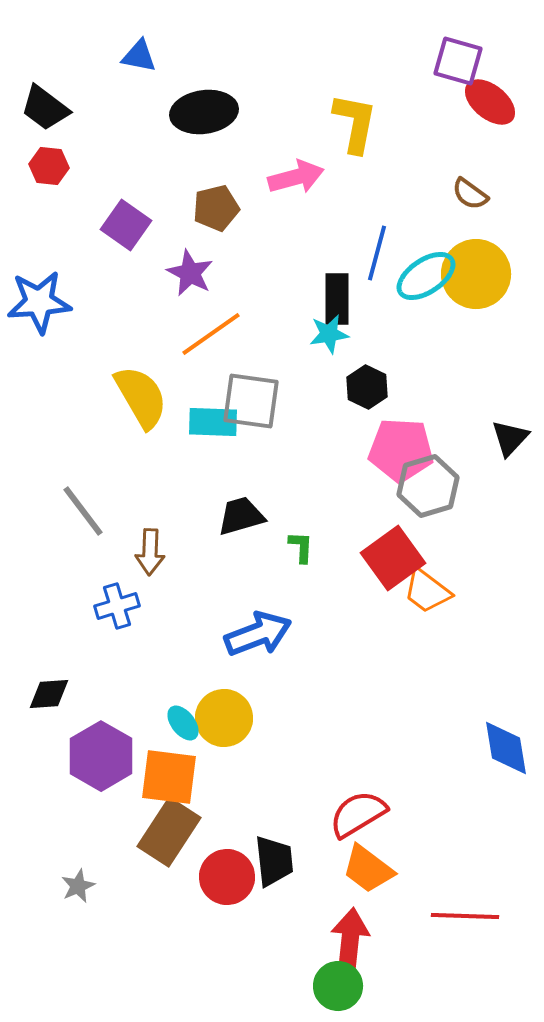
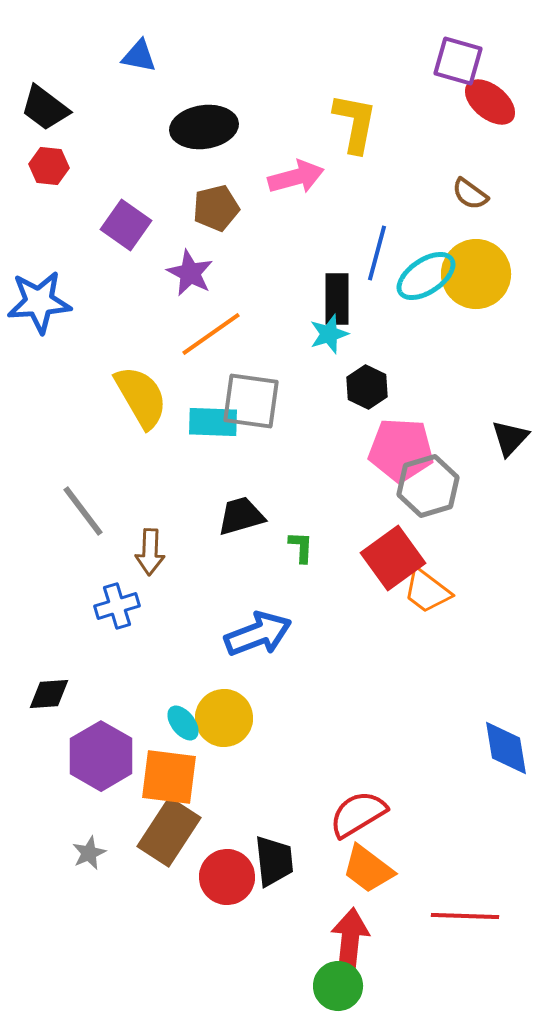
black ellipse at (204, 112): moved 15 px down
cyan star at (329, 334): rotated 9 degrees counterclockwise
gray star at (78, 886): moved 11 px right, 33 px up
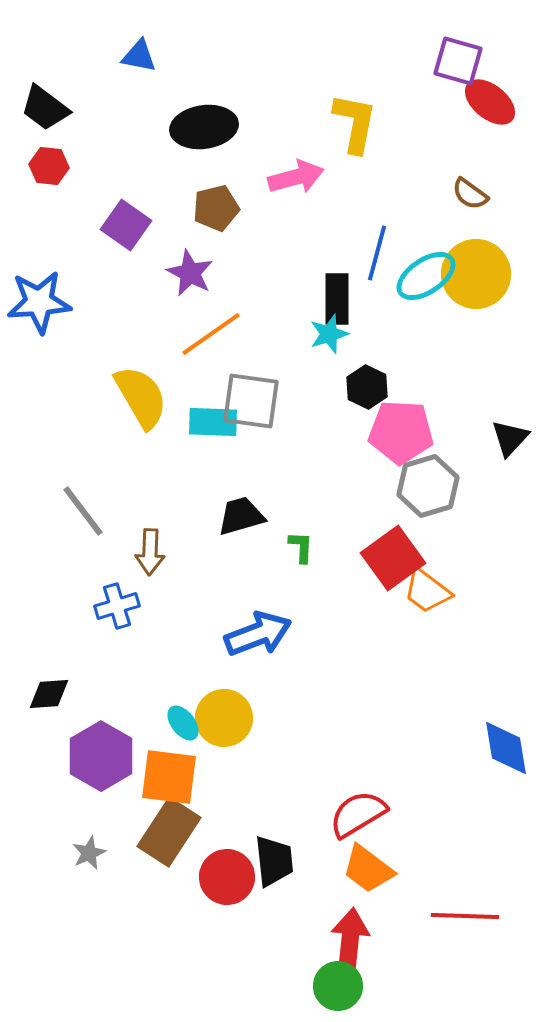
pink pentagon at (401, 450): moved 18 px up
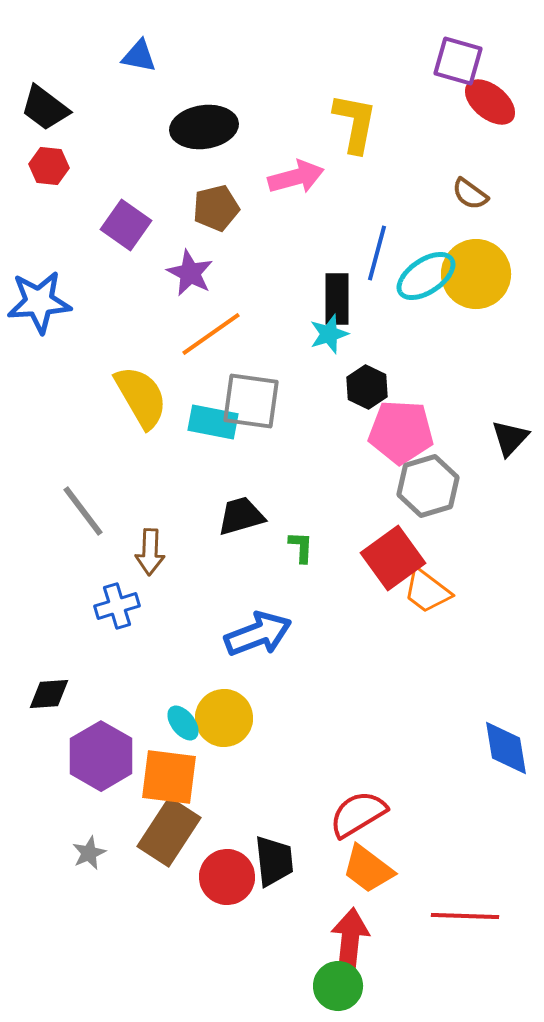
cyan rectangle at (213, 422): rotated 9 degrees clockwise
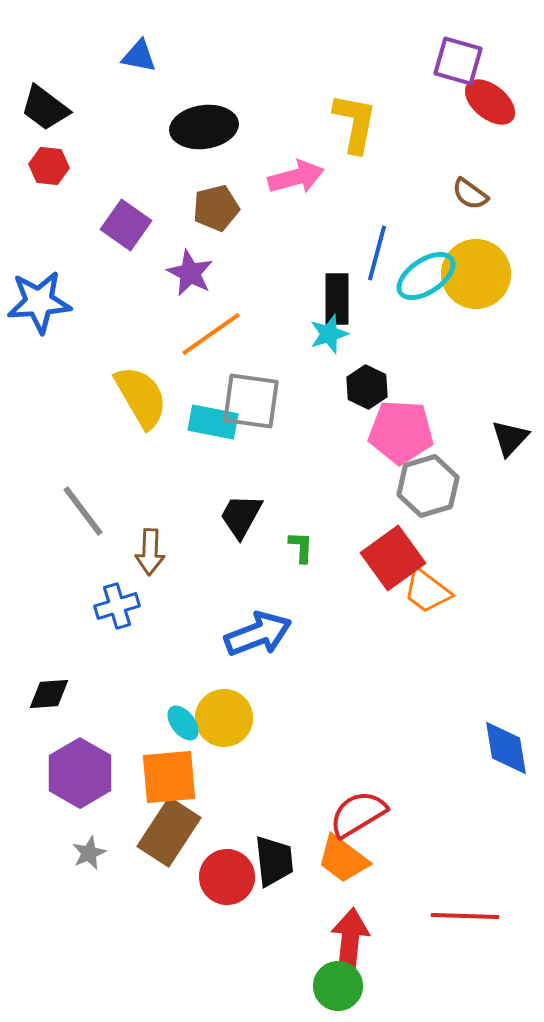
black trapezoid at (241, 516): rotated 45 degrees counterclockwise
purple hexagon at (101, 756): moved 21 px left, 17 px down
orange square at (169, 777): rotated 12 degrees counterclockwise
orange trapezoid at (368, 869): moved 25 px left, 10 px up
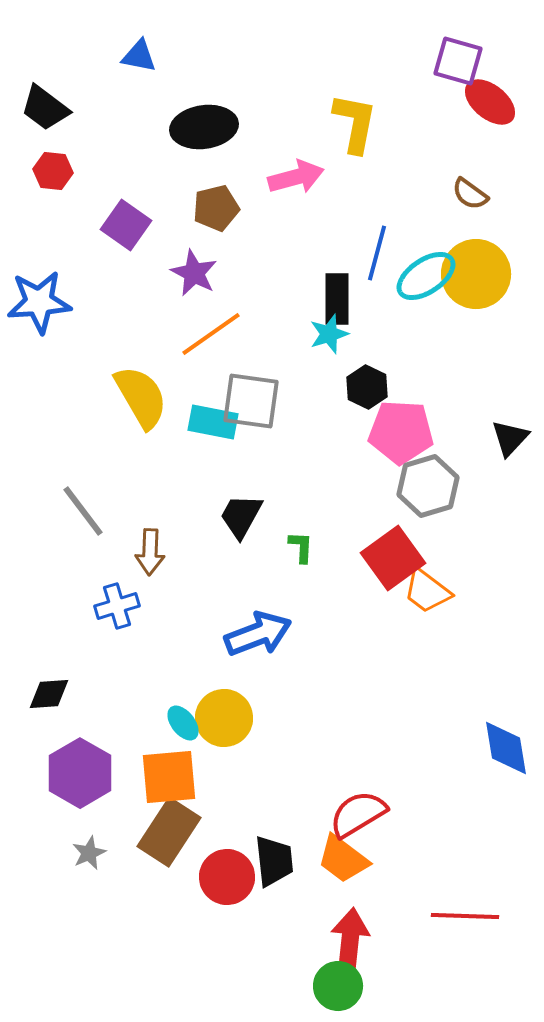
red hexagon at (49, 166): moved 4 px right, 5 px down
purple star at (190, 273): moved 4 px right
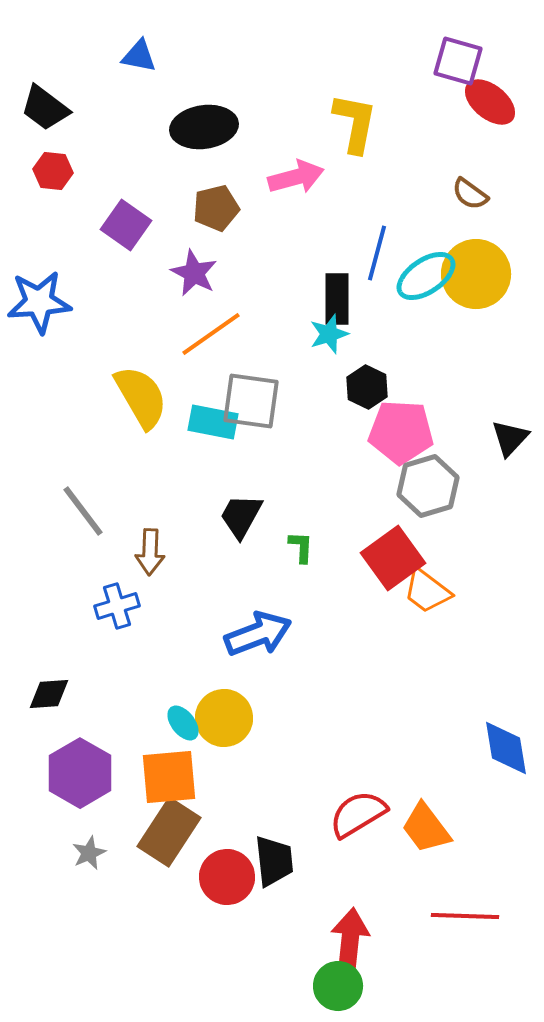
orange trapezoid at (343, 859): moved 83 px right, 31 px up; rotated 16 degrees clockwise
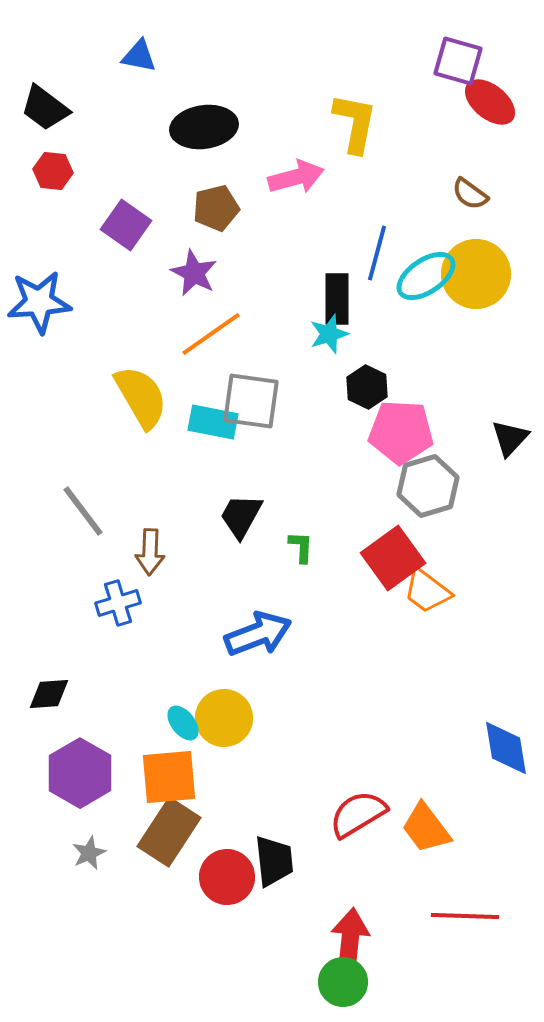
blue cross at (117, 606): moved 1 px right, 3 px up
green circle at (338, 986): moved 5 px right, 4 px up
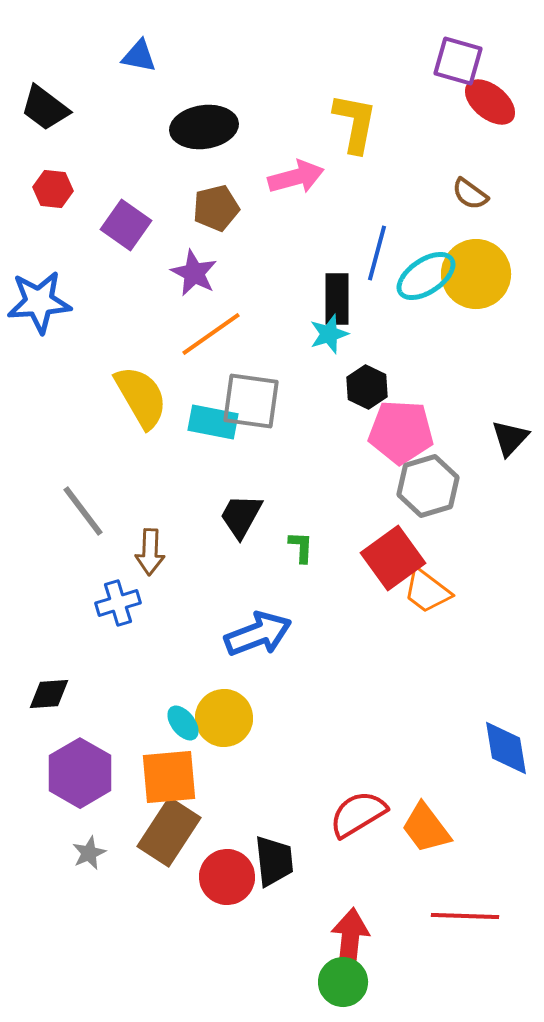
red hexagon at (53, 171): moved 18 px down
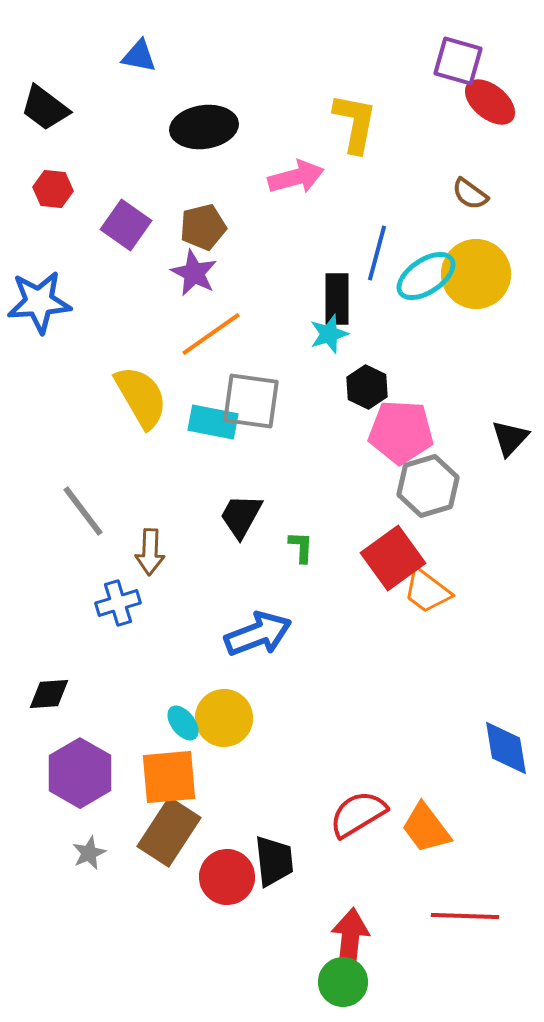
brown pentagon at (216, 208): moved 13 px left, 19 px down
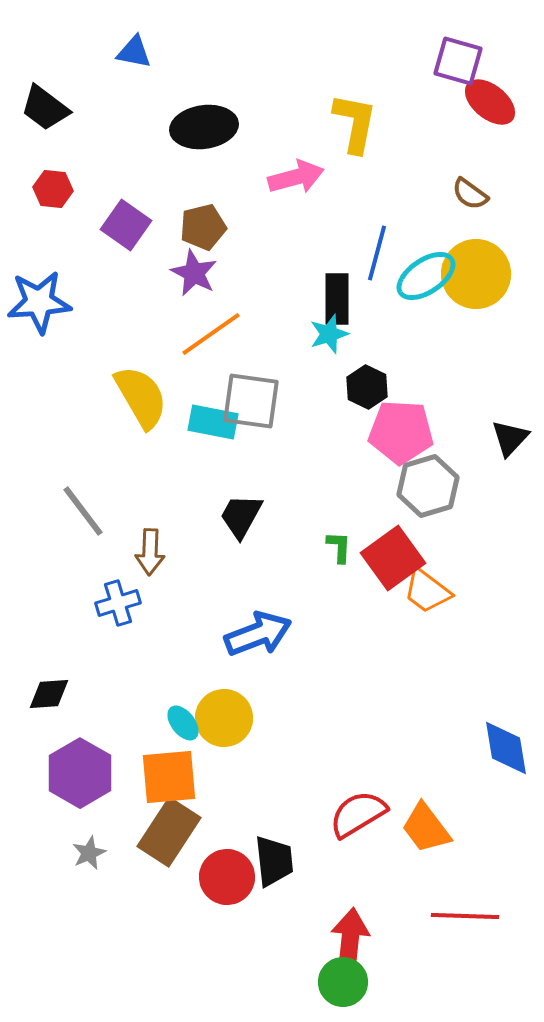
blue triangle at (139, 56): moved 5 px left, 4 px up
green L-shape at (301, 547): moved 38 px right
